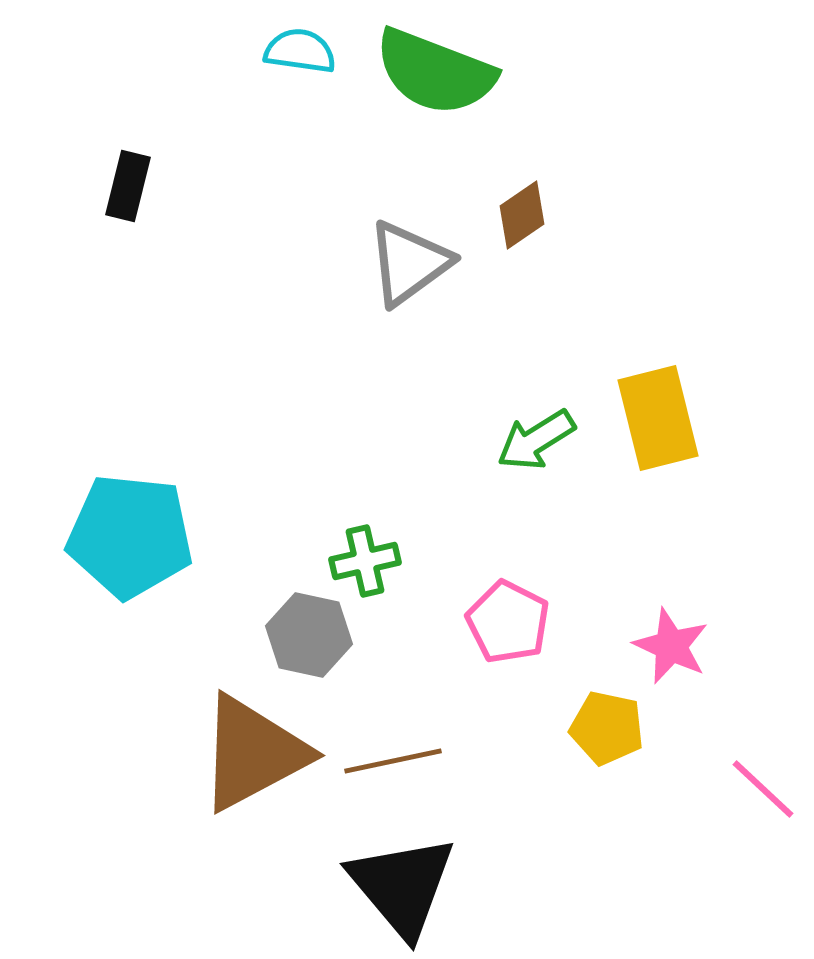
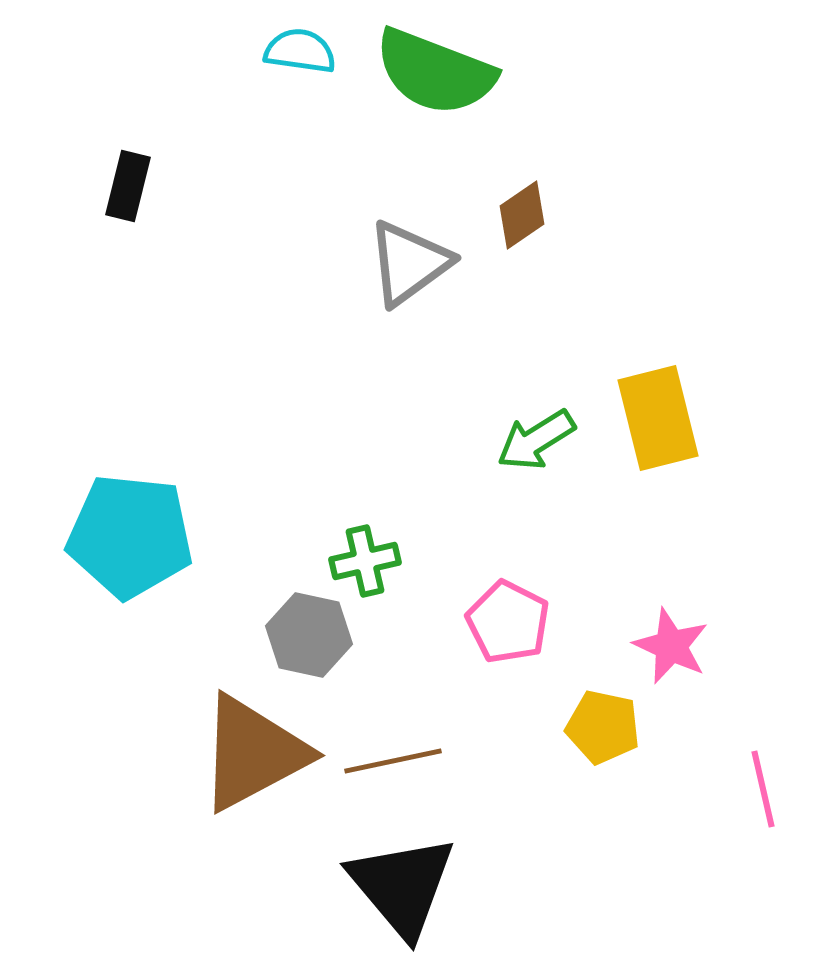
yellow pentagon: moved 4 px left, 1 px up
pink line: rotated 34 degrees clockwise
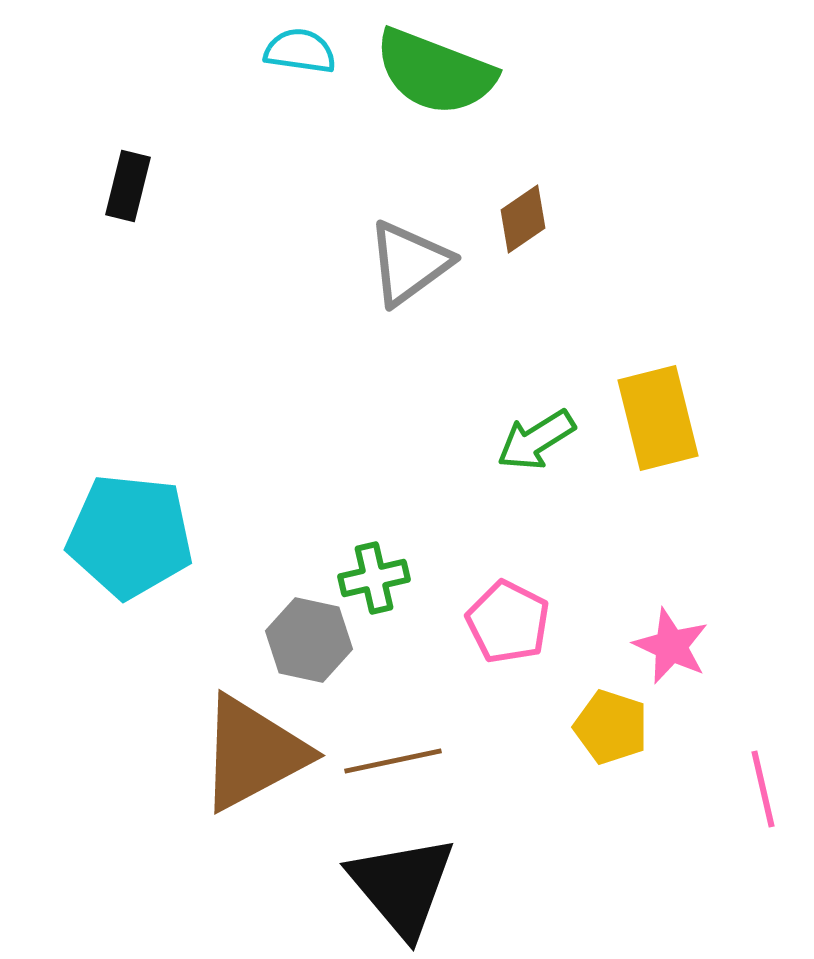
brown diamond: moved 1 px right, 4 px down
green cross: moved 9 px right, 17 px down
gray hexagon: moved 5 px down
yellow pentagon: moved 8 px right; rotated 6 degrees clockwise
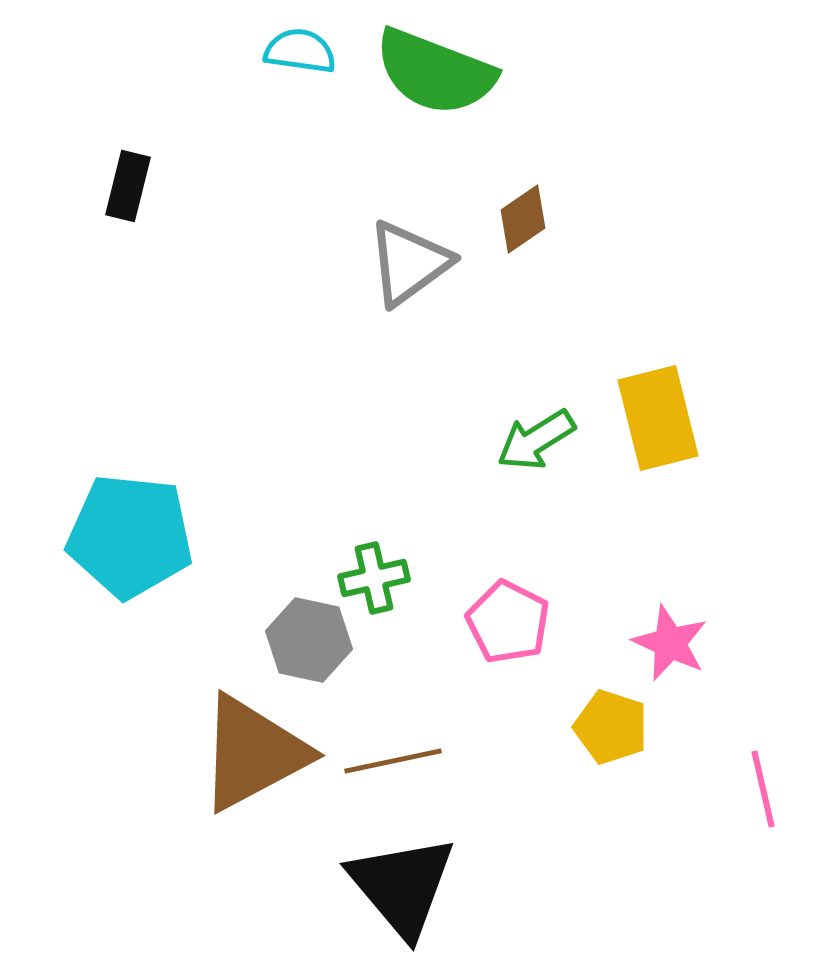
pink star: moved 1 px left, 3 px up
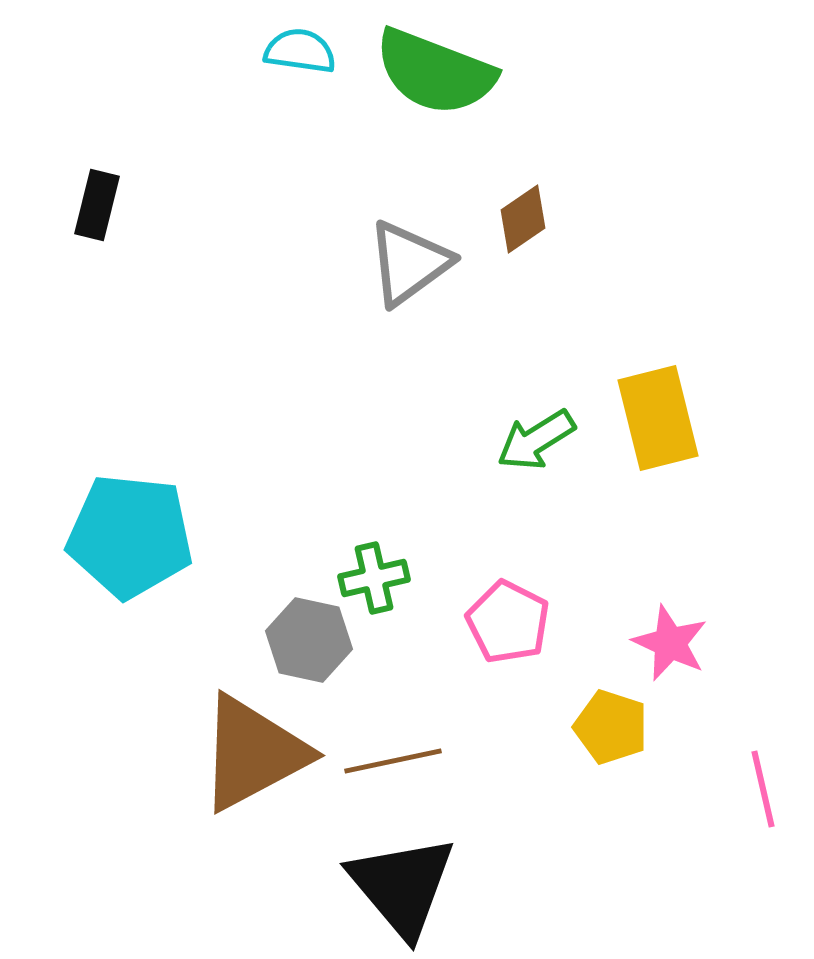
black rectangle: moved 31 px left, 19 px down
